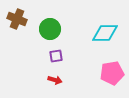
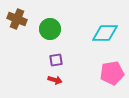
purple square: moved 4 px down
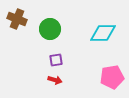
cyan diamond: moved 2 px left
pink pentagon: moved 4 px down
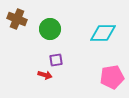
red arrow: moved 10 px left, 5 px up
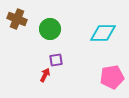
red arrow: rotated 80 degrees counterclockwise
